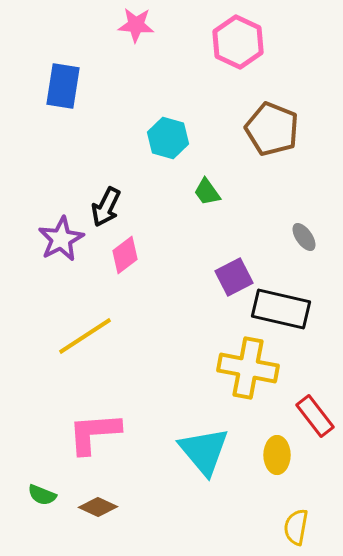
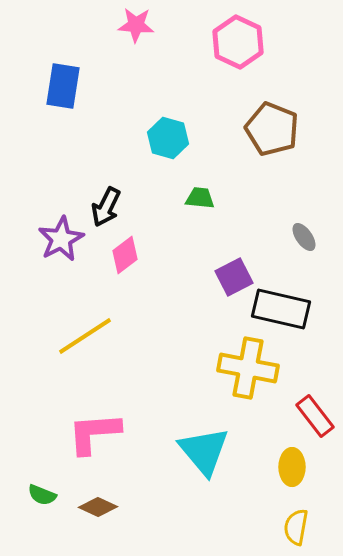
green trapezoid: moved 7 px left, 6 px down; rotated 132 degrees clockwise
yellow ellipse: moved 15 px right, 12 px down
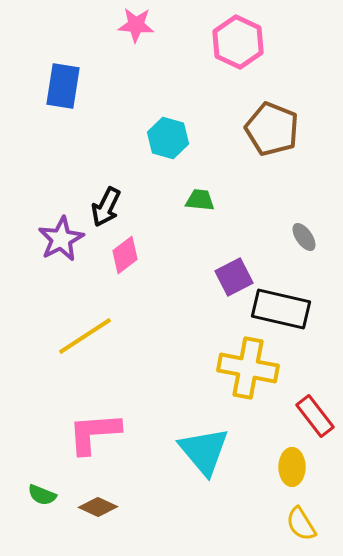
green trapezoid: moved 2 px down
yellow semicircle: moved 5 px right, 3 px up; rotated 42 degrees counterclockwise
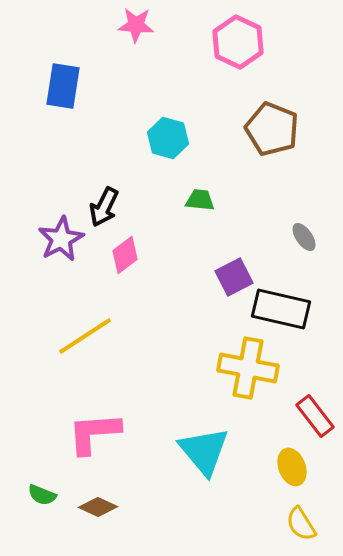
black arrow: moved 2 px left
yellow ellipse: rotated 21 degrees counterclockwise
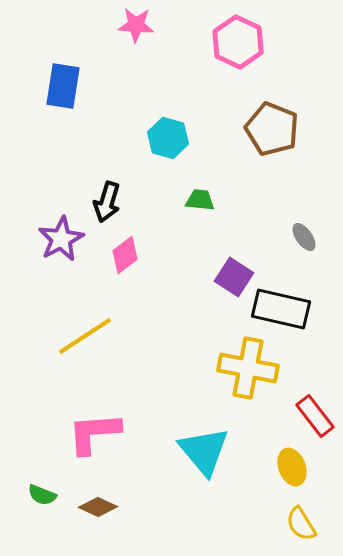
black arrow: moved 3 px right, 5 px up; rotated 9 degrees counterclockwise
purple square: rotated 30 degrees counterclockwise
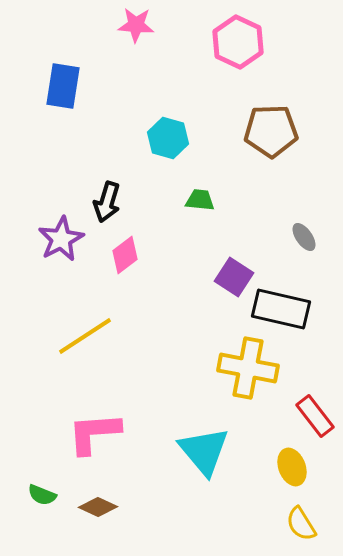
brown pentagon: moved 1 px left, 2 px down; rotated 24 degrees counterclockwise
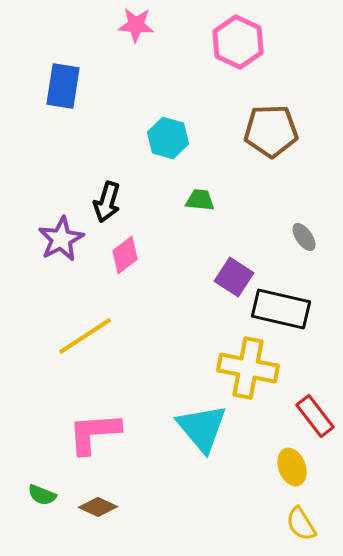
cyan triangle: moved 2 px left, 23 px up
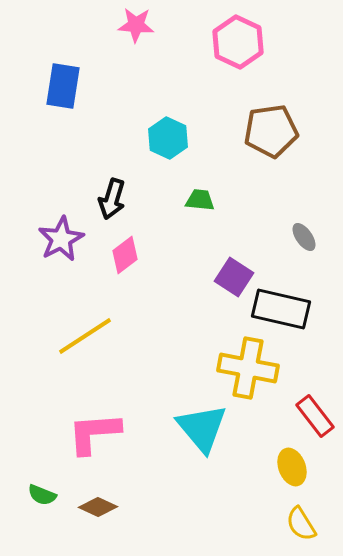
brown pentagon: rotated 6 degrees counterclockwise
cyan hexagon: rotated 9 degrees clockwise
black arrow: moved 5 px right, 3 px up
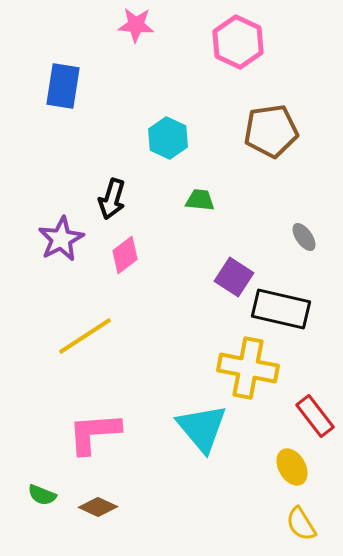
yellow ellipse: rotated 9 degrees counterclockwise
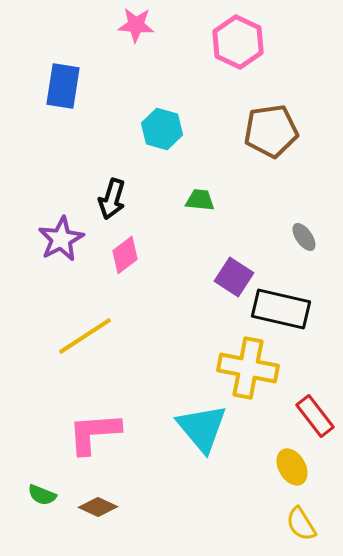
cyan hexagon: moved 6 px left, 9 px up; rotated 9 degrees counterclockwise
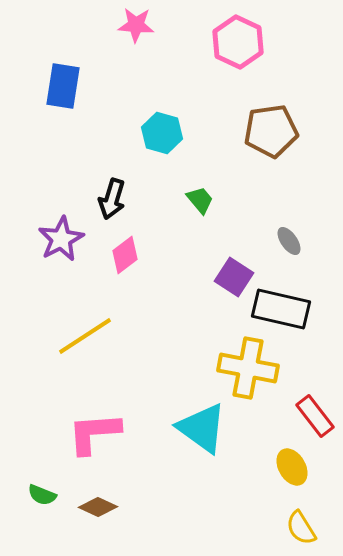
cyan hexagon: moved 4 px down
green trapezoid: rotated 44 degrees clockwise
gray ellipse: moved 15 px left, 4 px down
cyan triangle: rotated 14 degrees counterclockwise
yellow semicircle: moved 4 px down
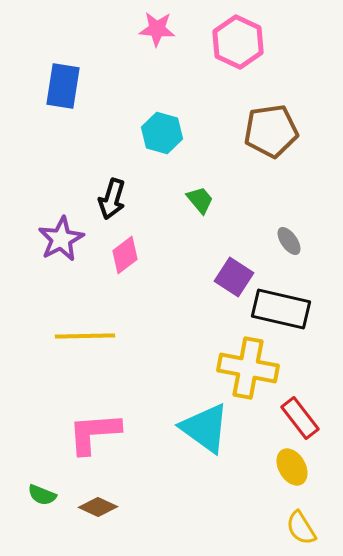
pink star: moved 21 px right, 4 px down
yellow line: rotated 32 degrees clockwise
red rectangle: moved 15 px left, 2 px down
cyan triangle: moved 3 px right
